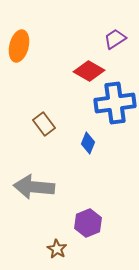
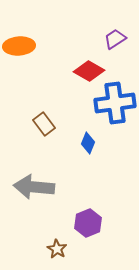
orange ellipse: rotated 72 degrees clockwise
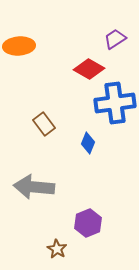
red diamond: moved 2 px up
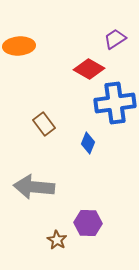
purple hexagon: rotated 24 degrees clockwise
brown star: moved 9 px up
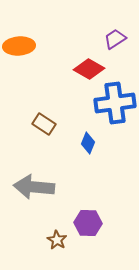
brown rectangle: rotated 20 degrees counterclockwise
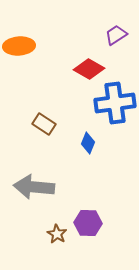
purple trapezoid: moved 1 px right, 4 px up
brown star: moved 6 px up
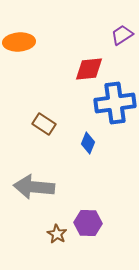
purple trapezoid: moved 6 px right
orange ellipse: moved 4 px up
red diamond: rotated 36 degrees counterclockwise
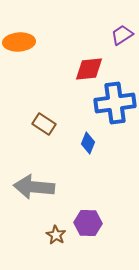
brown star: moved 1 px left, 1 px down
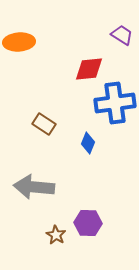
purple trapezoid: rotated 65 degrees clockwise
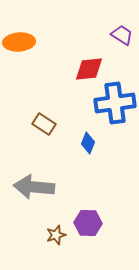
brown star: rotated 24 degrees clockwise
